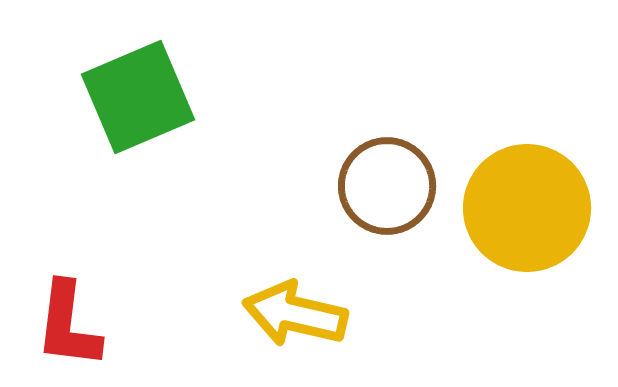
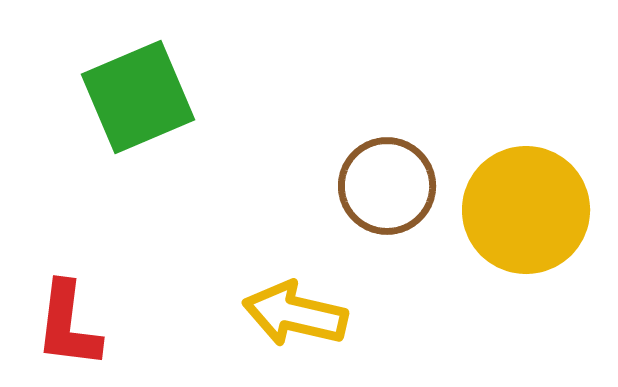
yellow circle: moved 1 px left, 2 px down
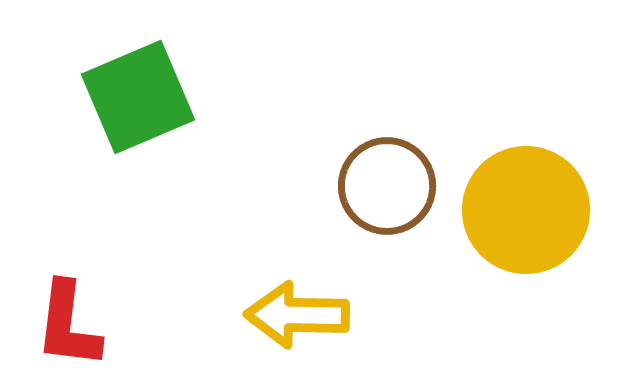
yellow arrow: moved 2 px right, 1 px down; rotated 12 degrees counterclockwise
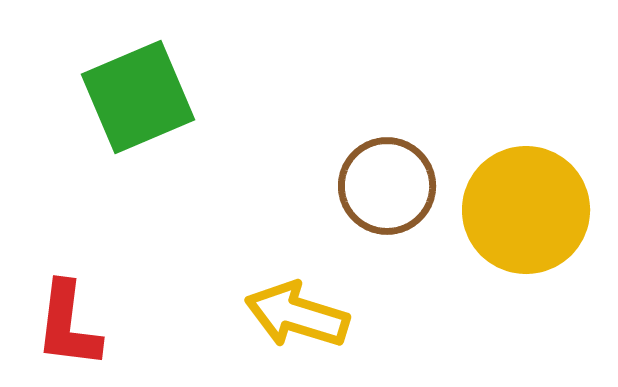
yellow arrow: rotated 16 degrees clockwise
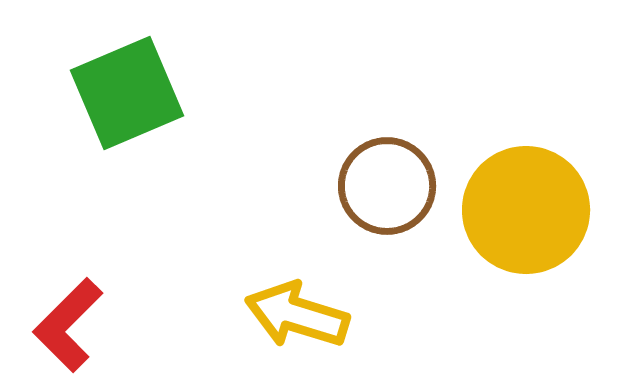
green square: moved 11 px left, 4 px up
red L-shape: rotated 38 degrees clockwise
